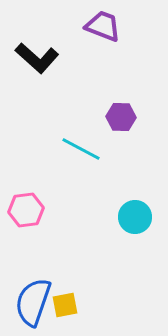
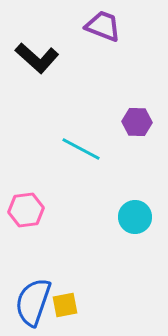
purple hexagon: moved 16 px right, 5 px down
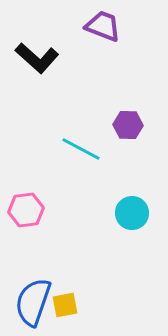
purple hexagon: moved 9 px left, 3 px down
cyan circle: moved 3 px left, 4 px up
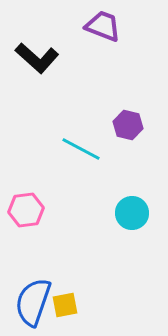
purple hexagon: rotated 12 degrees clockwise
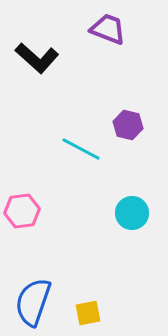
purple trapezoid: moved 5 px right, 3 px down
pink hexagon: moved 4 px left, 1 px down
yellow square: moved 23 px right, 8 px down
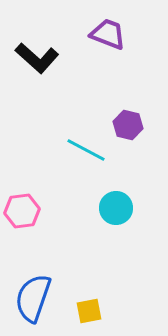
purple trapezoid: moved 5 px down
cyan line: moved 5 px right, 1 px down
cyan circle: moved 16 px left, 5 px up
blue semicircle: moved 4 px up
yellow square: moved 1 px right, 2 px up
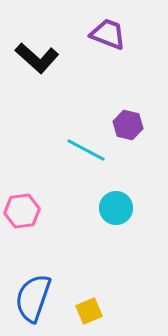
yellow square: rotated 12 degrees counterclockwise
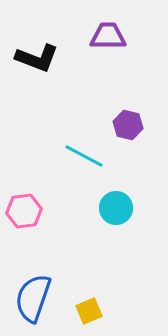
purple trapezoid: moved 2 px down; rotated 21 degrees counterclockwise
black L-shape: rotated 21 degrees counterclockwise
cyan line: moved 2 px left, 6 px down
pink hexagon: moved 2 px right
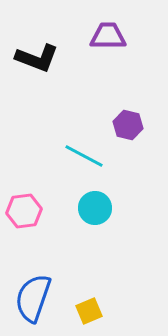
cyan circle: moved 21 px left
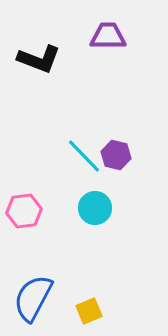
black L-shape: moved 2 px right, 1 px down
purple hexagon: moved 12 px left, 30 px down
cyan line: rotated 18 degrees clockwise
blue semicircle: rotated 9 degrees clockwise
